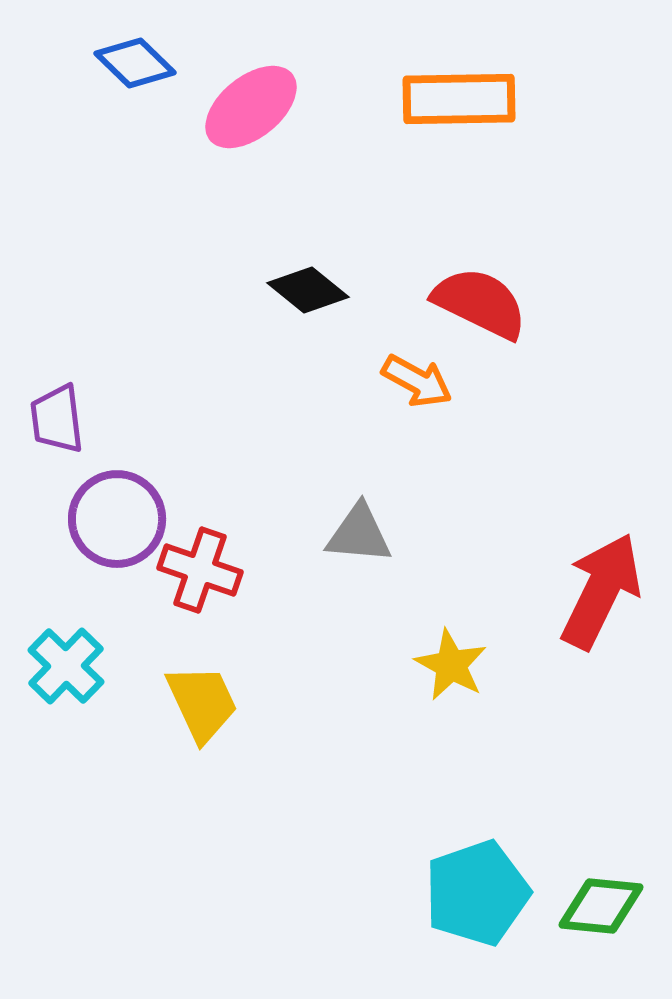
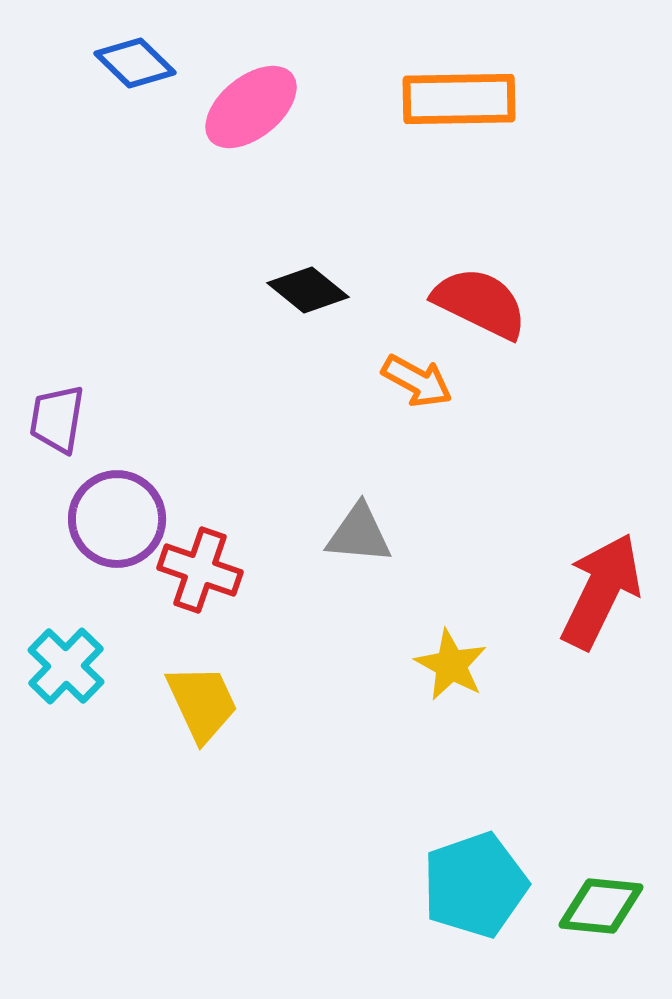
purple trapezoid: rotated 16 degrees clockwise
cyan pentagon: moved 2 px left, 8 px up
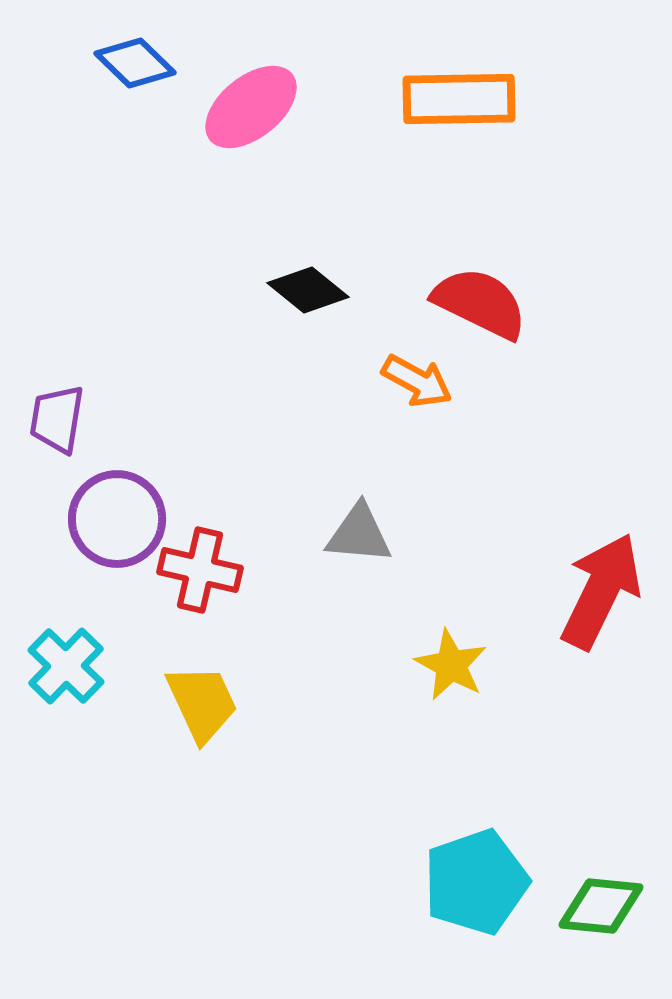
red cross: rotated 6 degrees counterclockwise
cyan pentagon: moved 1 px right, 3 px up
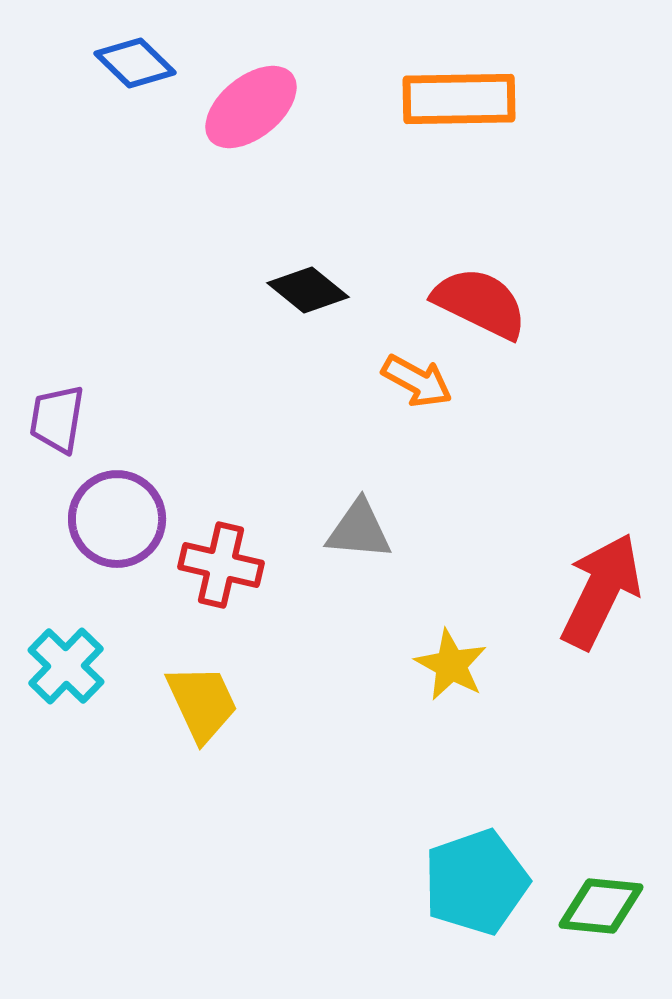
gray triangle: moved 4 px up
red cross: moved 21 px right, 5 px up
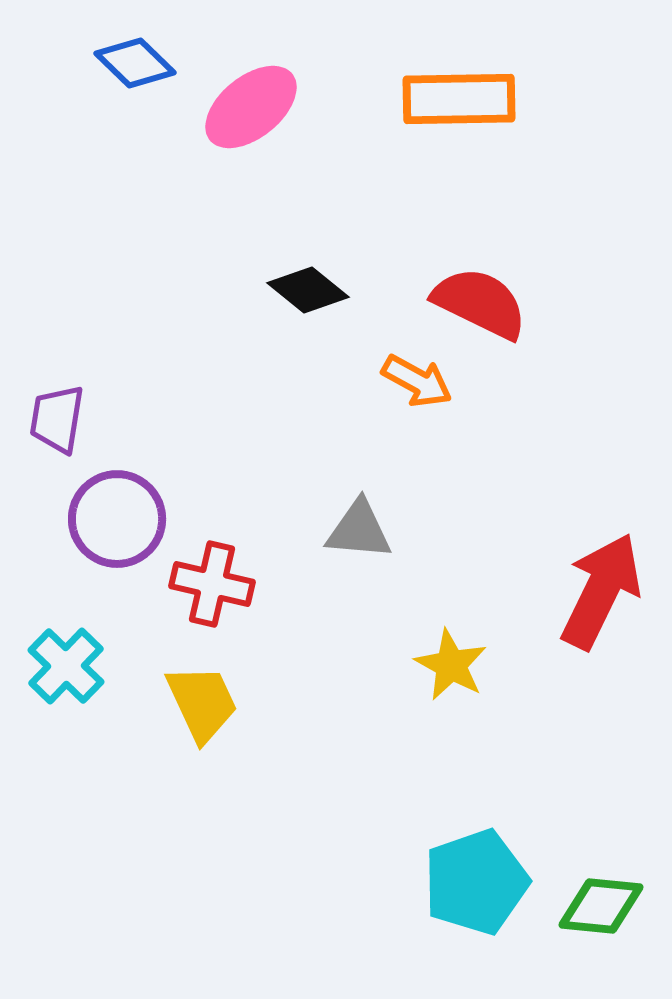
red cross: moved 9 px left, 19 px down
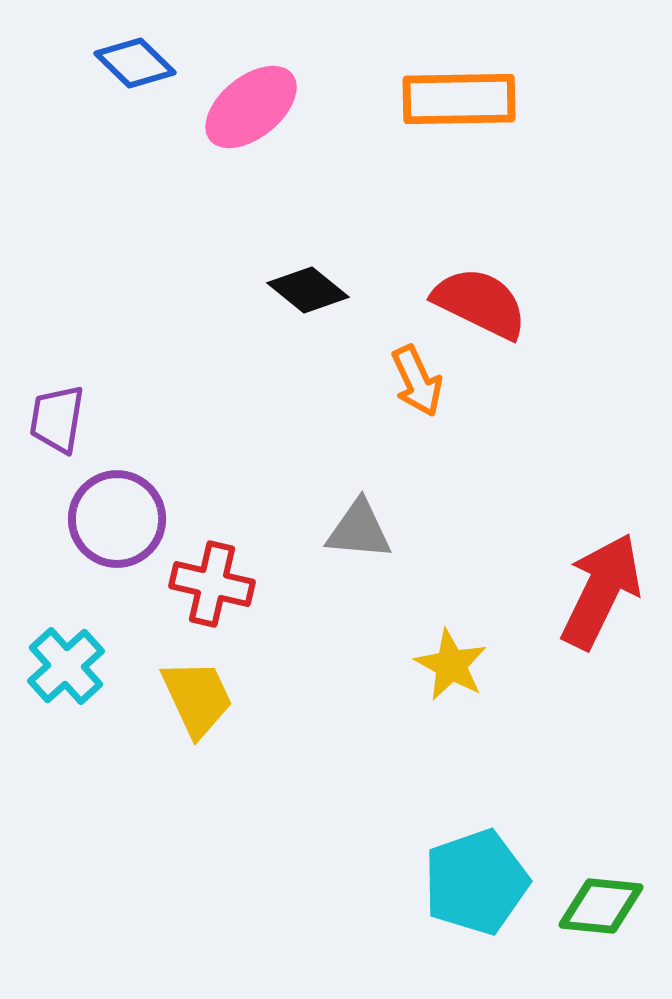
orange arrow: rotated 36 degrees clockwise
cyan cross: rotated 4 degrees clockwise
yellow trapezoid: moved 5 px left, 5 px up
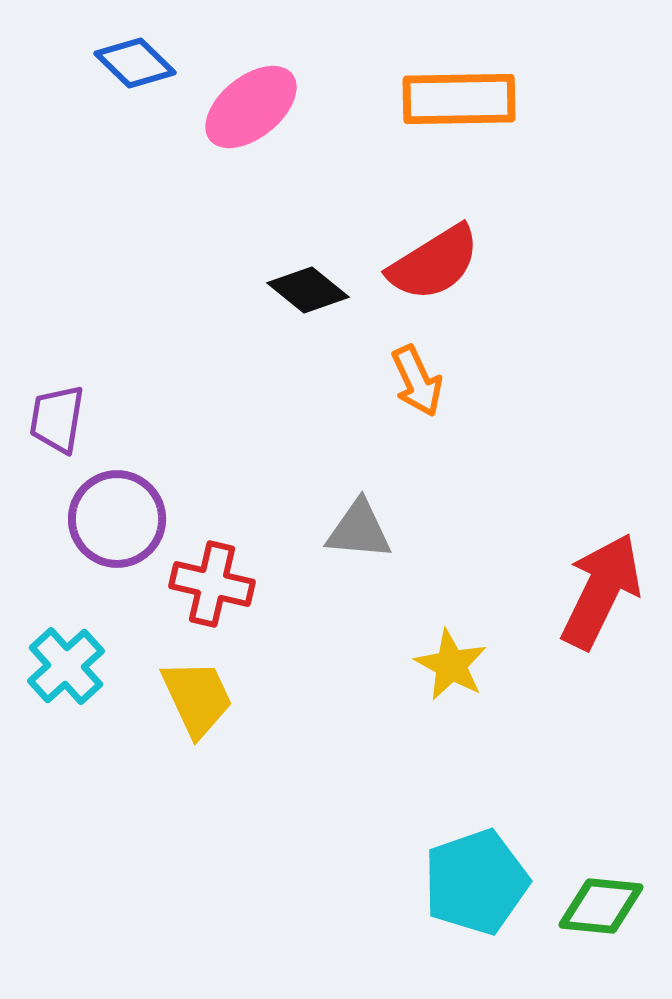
red semicircle: moved 46 px left, 40 px up; rotated 122 degrees clockwise
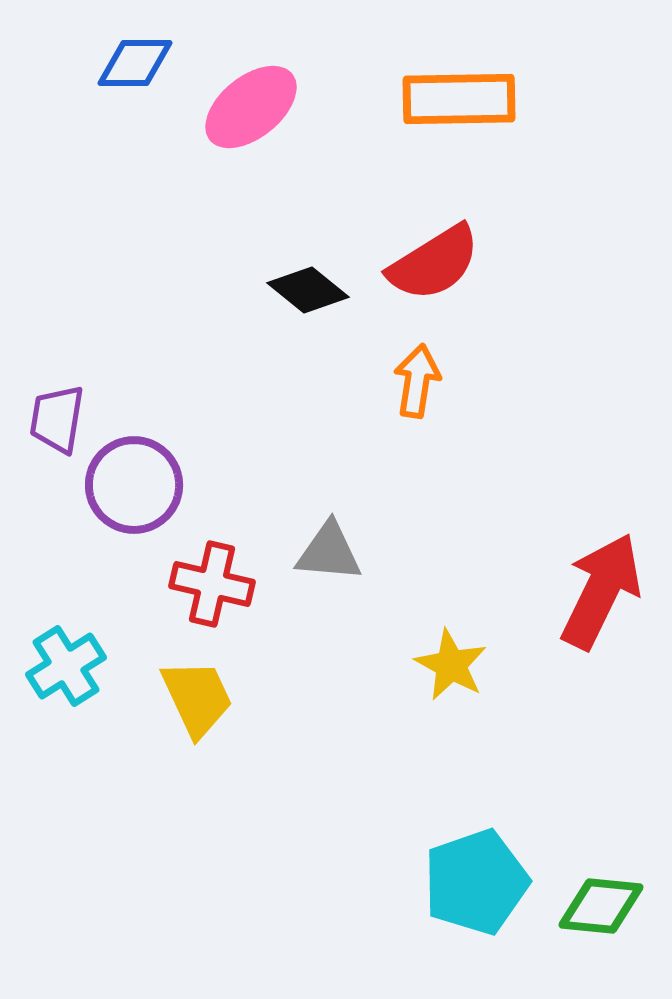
blue diamond: rotated 44 degrees counterclockwise
orange arrow: rotated 146 degrees counterclockwise
purple circle: moved 17 px right, 34 px up
gray triangle: moved 30 px left, 22 px down
cyan cross: rotated 10 degrees clockwise
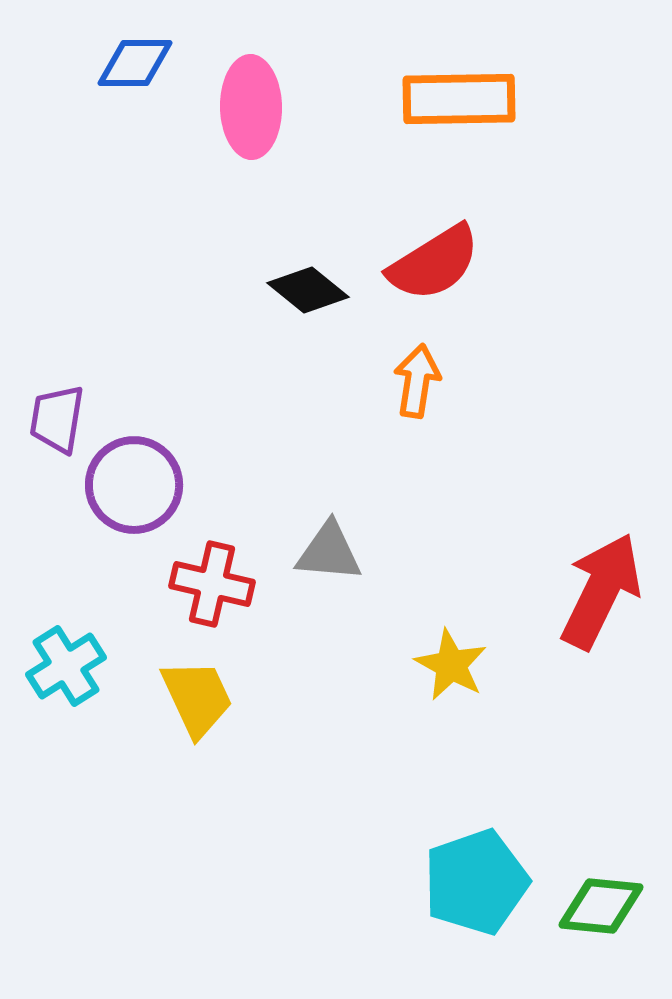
pink ellipse: rotated 52 degrees counterclockwise
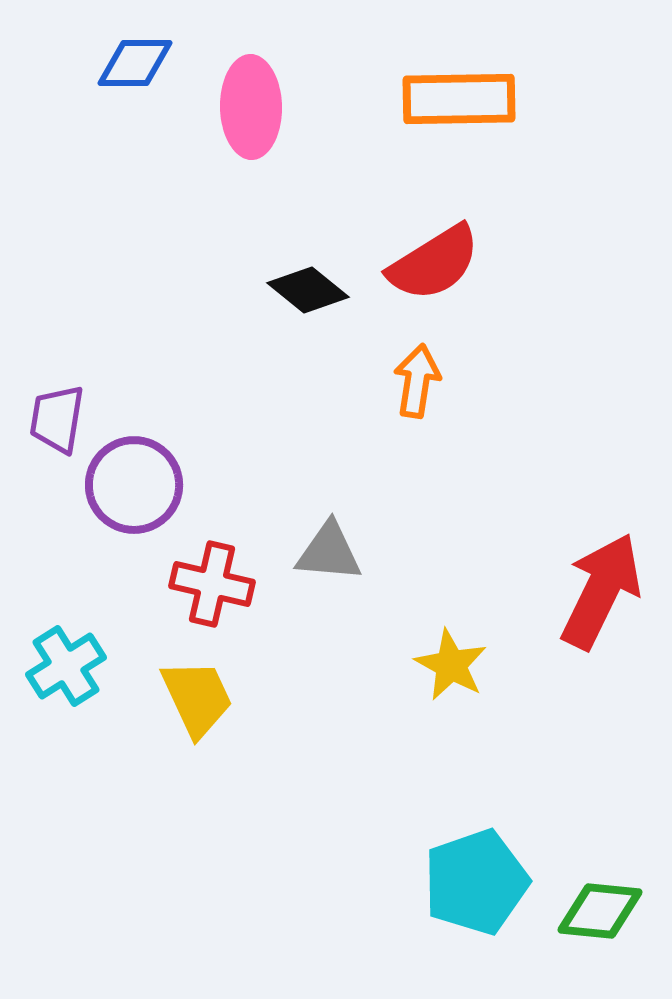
green diamond: moved 1 px left, 5 px down
